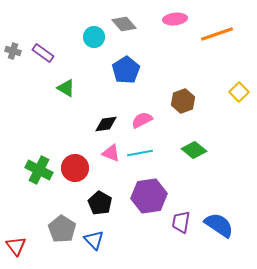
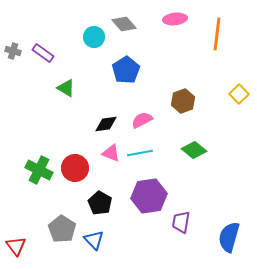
orange line: rotated 64 degrees counterclockwise
yellow square: moved 2 px down
blue semicircle: moved 10 px right, 12 px down; rotated 108 degrees counterclockwise
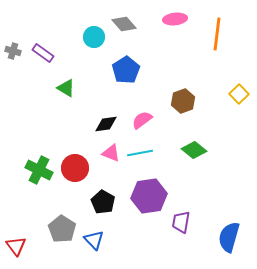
pink semicircle: rotated 10 degrees counterclockwise
black pentagon: moved 3 px right, 1 px up
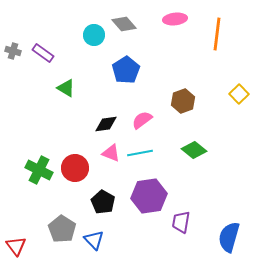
cyan circle: moved 2 px up
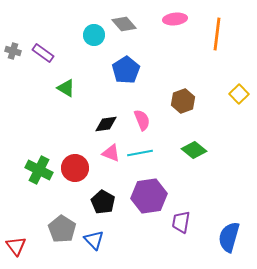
pink semicircle: rotated 105 degrees clockwise
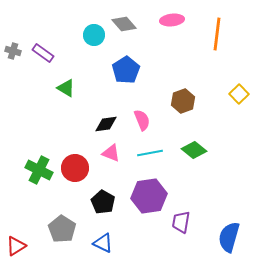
pink ellipse: moved 3 px left, 1 px down
cyan line: moved 10 px right
blue triangle: moved 9 px right, 3 px down; rotated 20 degrees counterclockwise
red triangle: rotated 35 degrees clockwise
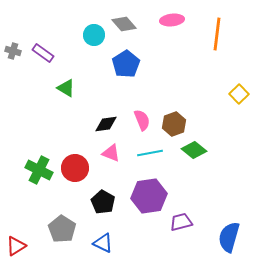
blue pentagon: moved 6 px up
brown hexagon: moved 9 px left, 23 px down
purple trapezoid: rotated 65 degrees clockwise
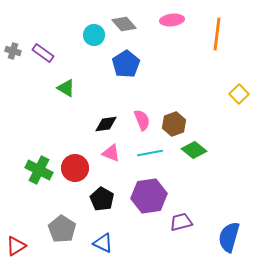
black pentagon: moved 1 px left, 3 px up
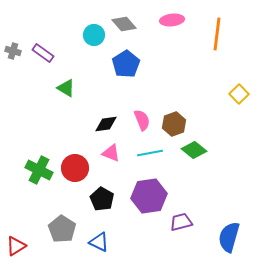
blue triangle: moved 4 px left, 1 px up
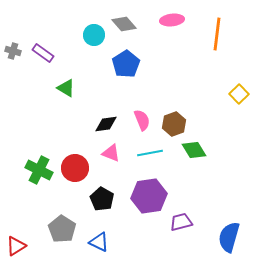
green diamond: rotated 20 degrees clockwise
